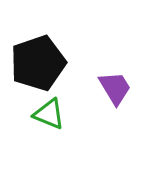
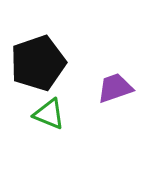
purple trapezoid: rotated 78 degrees counterclockwise
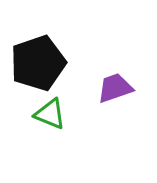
green triangle: moved 1 px right
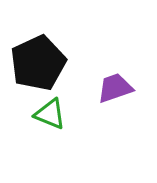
black pentagon: rotated 6 degrees counterclockwise
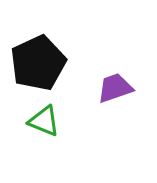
green triangle: moved 6 px left, 7 px down
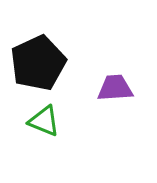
purple trapezoid: rotated 15 degrees clockwise
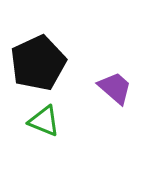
purple trapezoid: rotated 45 degrees clockwise
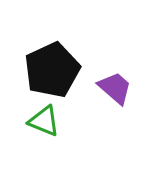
black pentagon: moved 14 px right, 7 px down
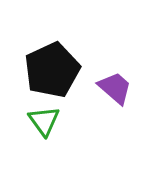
green triangle: rotated 32 degrees clockwise
